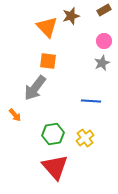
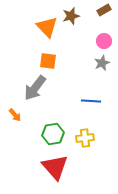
yellow cross: rotated 30 degrees clockwise
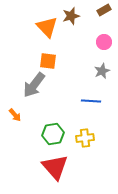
pink circle: moved 1 px down
gray star: moved 8 px down
gray arrow: moved 1 px left, 3 px up
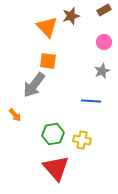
yellow cross: moved 3 px left, 2 px down; rotated 18 degrees clockwise
red triangle: moved 1 px right, 1 px down
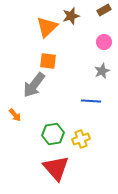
orange triangle: rotated 30 degrees clockwise
yellow cross: moved 1 px left, 1 px up; rotated 30 degrees counterclockwise
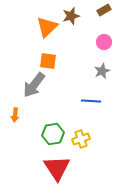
orange arrow: rotated 48 degrees clockwise
red triangle: moved 1 px right; rotated 8 degrees clockwise
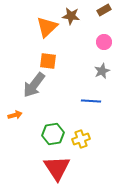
brown star: rotated 24 degrees clockwise
orange arrow: rotated 112 degrees counterclockwise
